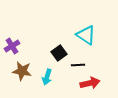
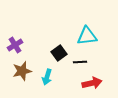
cyan triangle: moved 1 px right, 1 px down; rotated 40 degrees counterclockwise
purple cross: moved 3 px right, 1 px up
black line: moved 2 px right, 3 px up
brown star: rotated 24 degrees counterclockwise
red arrow: moved 2 px right
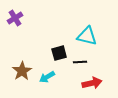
cyan triangle: rotated 20 degrees clockwise
purple cross: moved 27 px up
black square: rotated 21 degrees clockwise
brown star: rotated 18 degrees counterclockwise
cyan arrow: rotated 42 degrees clockwise
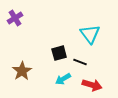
cyan triangle: moved 3 px right, 2 px up; rotated 40 degrees clockwise
black line: rotated 24 degrees clockwise
cyan arrow: moved 16 px right, 2 px down
red arrow: moved 2 px down; rotated 30 degrees clockwise
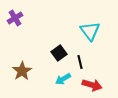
cyan triangle: moved 3 px up
black square: rotated 21 degrees counterclockwise
black line: rotated 56 degrees clockwise
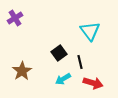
red arrow: moved 1 px right, 2 px up
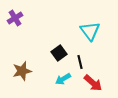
brown star: rotated 18 degrees clockwise
red arrow: rotated 24 degrees clockwise
